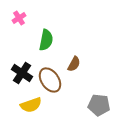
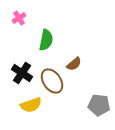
brown semicircle: rotated 21 degrees clockwise
brown ellipse: moved 2 px right, 1 px down
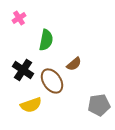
black cross: moved 1 px right, 3 px up
gray pentagon: rotated 15 degrees counterclockwise
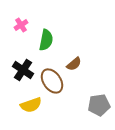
pink cross: moved 2 px right, 7 px down
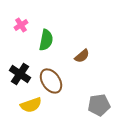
brown semicircle: moved 8 px right, 8 px up
black cross: moved 3 px left, 4 px down
brown ellipse: moved 1 px left
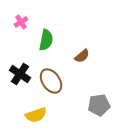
pink cross: moved 3 px up
yellow semicircle: moved 5 px right, 10 px down
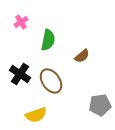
green semicircle: moved 2 px right
gray pentagon: moved 1 px right
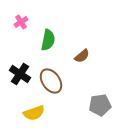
yellow semicircle: moved 2 px left, 2 px up
